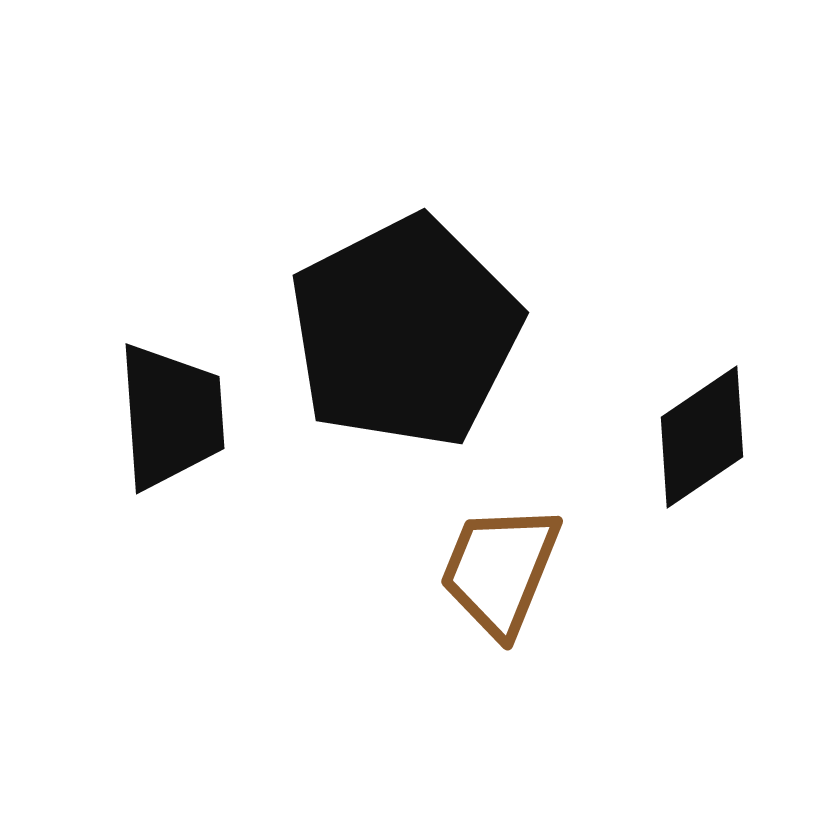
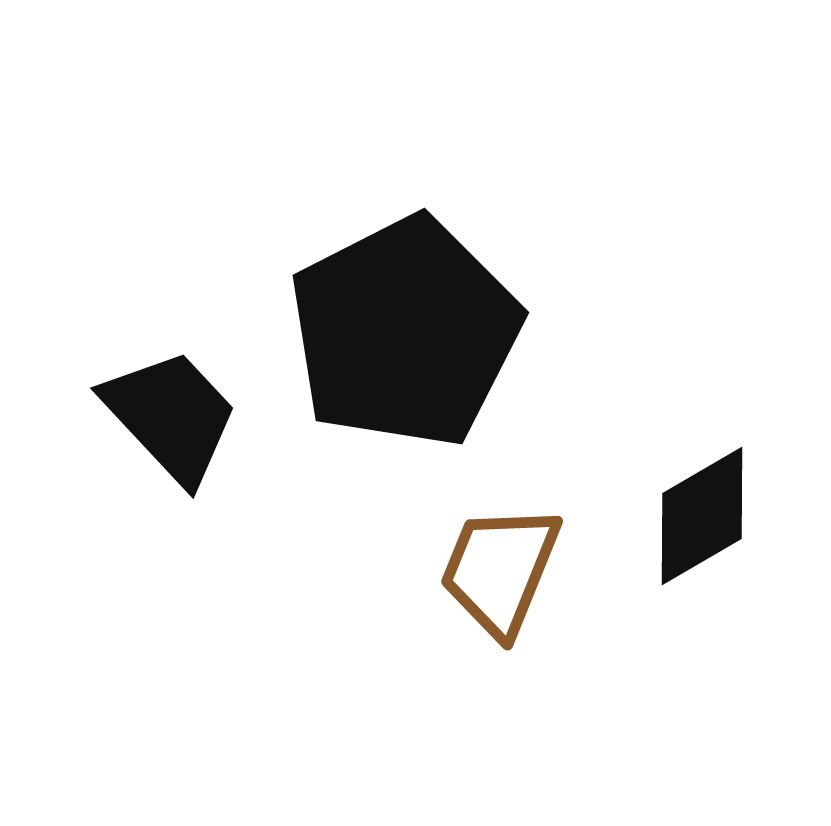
black trapezoid: rotated 39 degrees counterclockwise
black diamond: moved 79 px down; rotated 4 degrees clockwise
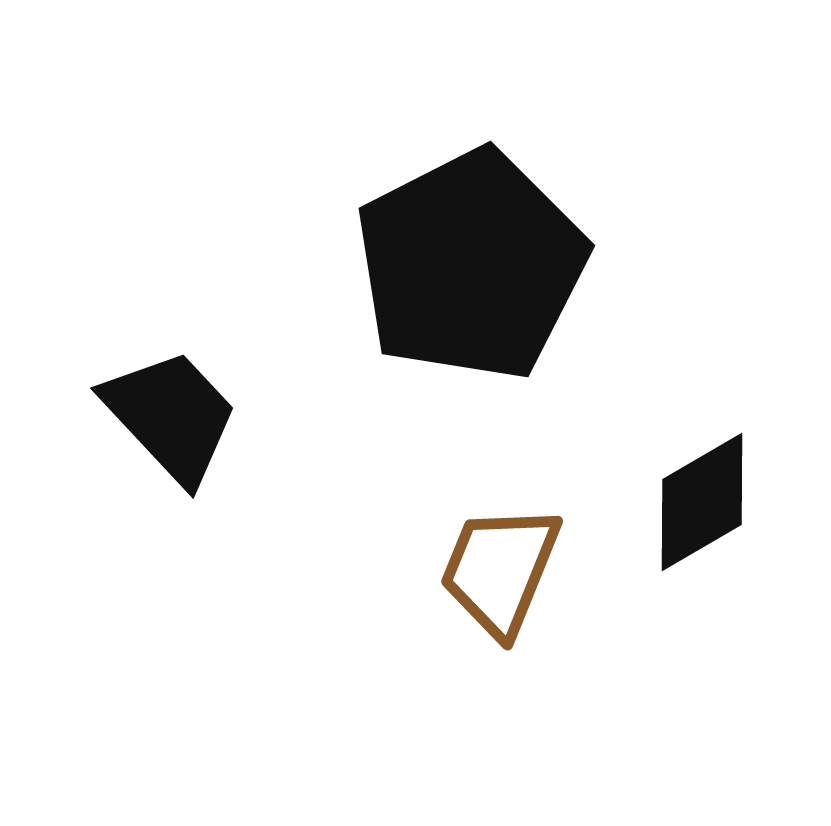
black pentagon: moved 66 px right, 67 px up
black diamond: moved 14 px up
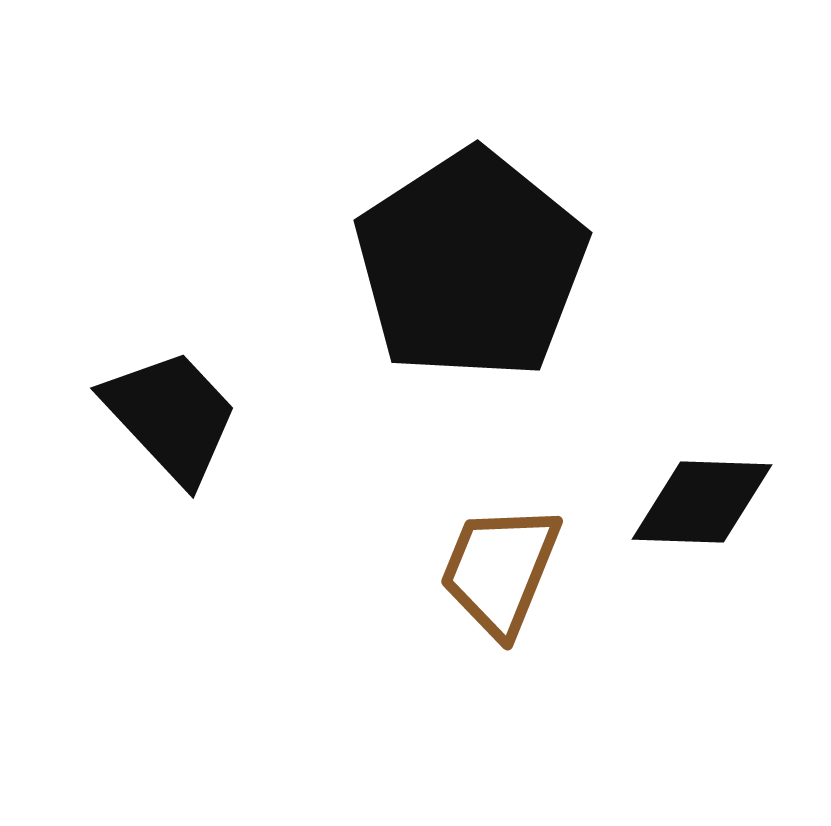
black pentagon: rotated 6 degrees counterclockwise
black diamond: rotated 32 degrees clockwise
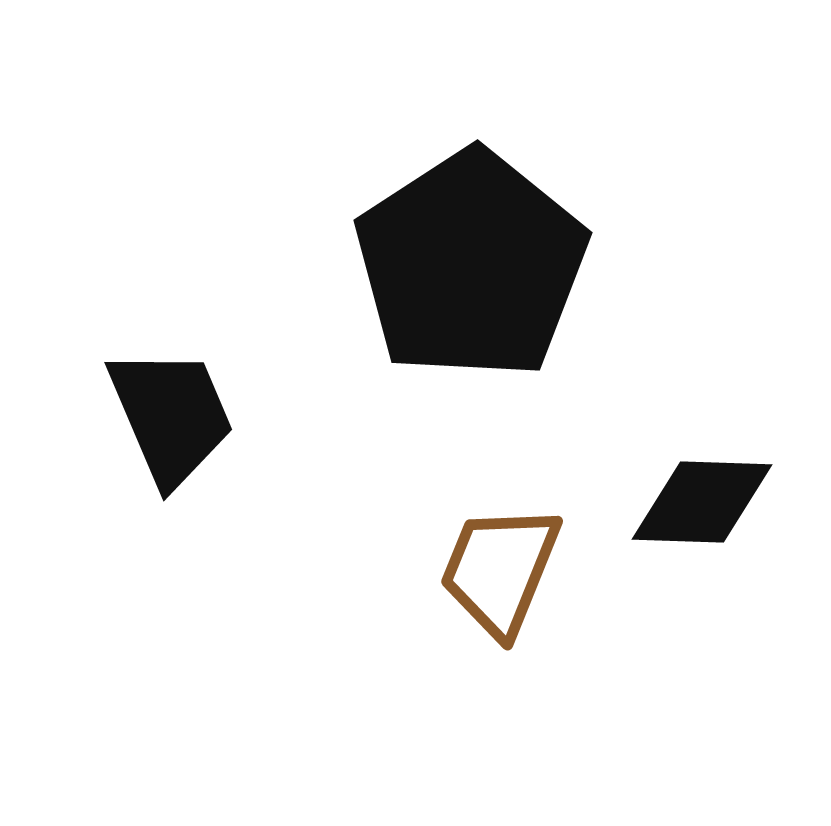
black trapezoid: rotated 20 degrees clockwise
